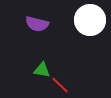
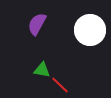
white circle: moved 10 px down
purple semicircle: rotated 105 degrees clockwise
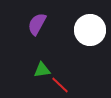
green triangle: rotated 18 degrees counterclockwise
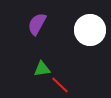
green triangle: moved 1 px up
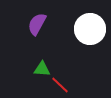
white circle: moved 1 px up
green triangle: rotated 12 degrees clockwise
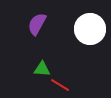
red line: rotated 12 degrees counterclockwise
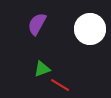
green triangle: rotated 24 degrees counterclockwise
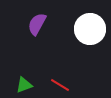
green triangle: moved 18 px left, 16 px down
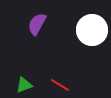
white circle: moved 2 px right, 1 px down
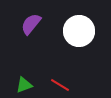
purple semicircle: moved 6 px left; rotated 10 degrees clockwise
white circle: moved 13 px left, 1 px down
